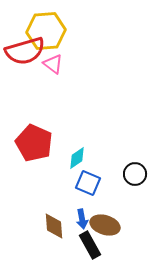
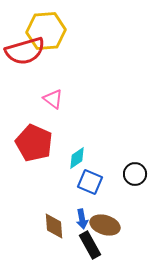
pink triangle: moved 35 px down
blue square: moved 2 px right, 1 px up
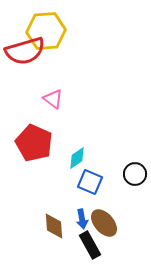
brown ellipse: moved 1 px left, 2 px up; rotated 32 degrees clockwise
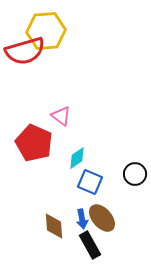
pink triangle: moved 8 px right, 17 px down
brown ellipse: moved 2 px left, 5 px up
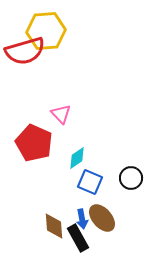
pink triangle: moved 2 px up; rotated 10 degrees clockwise
black circle: moved 4 px left, 4 px down
black rectangle: moved 12 px left, 7 px up
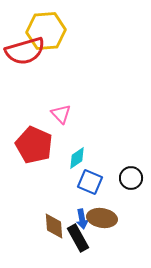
red pentagon: moved 2 px down
brown ellipse: rotated 40 degrees counterclockwise
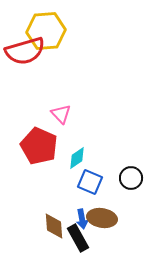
red pentagon: moved 5 px right, 1 px down
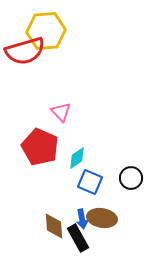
pink triangle: moved 2 px up
red pentagon: moved 1 px right, 1 px down
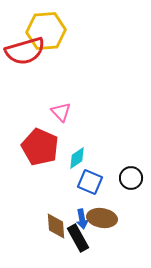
brown diamond: moved 2 px right
